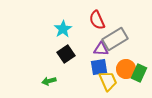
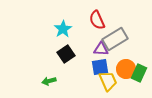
blue square: moved 1 px right
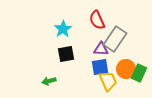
gray rectangle: rotated 25 degrees counterclockwise
black square: rotated 24 degrees clockwise
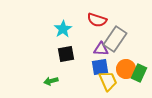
red semicircle: rotated 48 degrees counterclockwise
green arrow: moved 2 px right
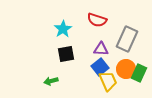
gray rectangle: moved 12 px right; rotated 10 degrees counterclockwise
blue square: rotated 30 degrees counterclockwise
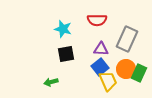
red semicircle: rotated 18 degrees counterclockwise
cyan star: rotated 24 degrees counterclockwise
green arrow: moved 1 px down
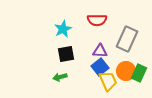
cyan star: rotated 30 degrees clockwise
purple triangle: moved 1 px left, 2 px down
orange circle: moved 2 px down
green arrow: moved 9 px right, 5 px up
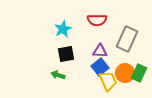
orange circle: moved 1 px left, 2 px down
green arrow: moved 2 px left, 2 px up; rotated 32 degrees clockwise
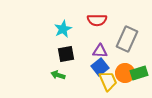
green rectangle: rotated 48 degrees clockwise
